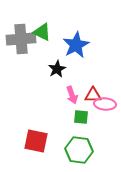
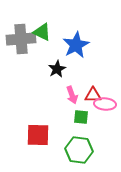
red square: moved 2 px right, 6 px up; rotated 10 degrees counterclockwise
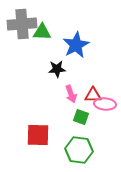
green triangle: rotated 24 degrees counterclockwise
gray cross: moved 1 px right, 15 px up
black star: rotated 24 degrees clockwise
pink arrow: moved 1 px left, 1 px up
green square: rotated 14 degrees clockwise
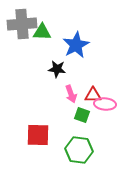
black star: rotated 12 degrees clockwise
green square: moved 1 px right, 2 px up
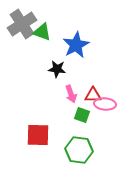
gray cross: rotated 28 degrees counterclockwise
green triangle: rotated 18 degrees clockwise
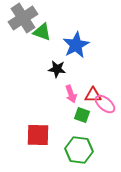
gray cross: moved 1 px right, 6 px up
pink ellipse: rotated 35 degrees clockwise
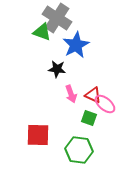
gray cross: moved 34 px right; rotated 24 degrees counterclockwise
red triangle: rotated 24 degrees clockwise
green square: moved 7 px right, 3 px down
